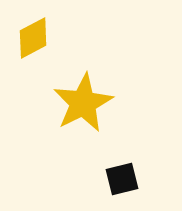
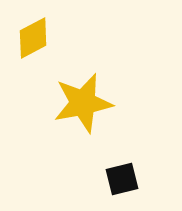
yellow star: rotated 16 degrees clockwise
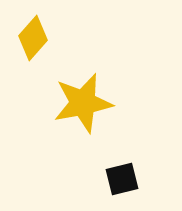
yellow diamond: rotated 21 degrees counterclockwise
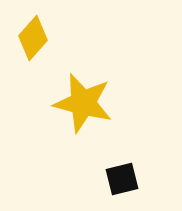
yellow star: rotated 26 degrees clockwise
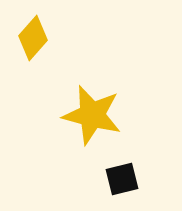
yellow star: moved 9 px right, 12 px down
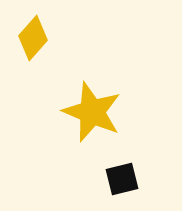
yellow star: moved 3 px up; rotated 8 degrees clockwise
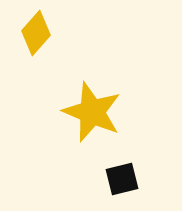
yellow diamond: moved 3 px right, 5 px up
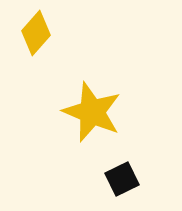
black square: rotated 12 degrees counterclockwise
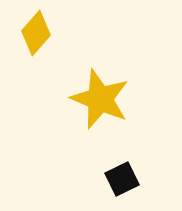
yellow star: moved 8 px right, 13 px up
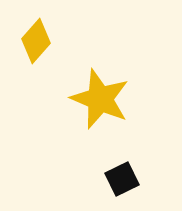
yellow diamond: moved 8 px down
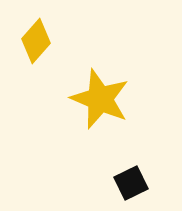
black square: moved 9 px right, 4 px down
